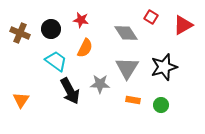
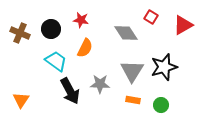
gray triangle: moved 5 px right, 3 px down
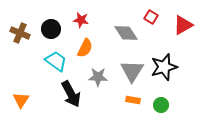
gray star: moved 2 px left, 7 px up
black arrow: moved 1 px right, 3 px down
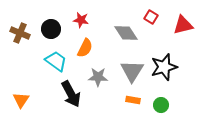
red triangle: rotated 15 degrees clockwise
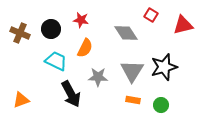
red square: moved 2 px up
cyan trapezoid: rotated 10 degrees counterclockwise
orange triangle: rotated 36 degrees clockwise
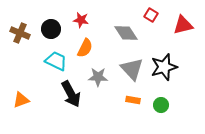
gray triangle: moved 2 px up; rotated 15 degrees counterclockwise
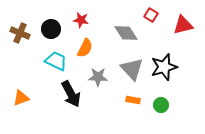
orange triangle: moved 2 px up
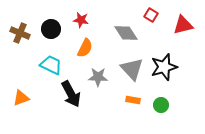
cyan trapezoid: moved 5 px left, 4 px down
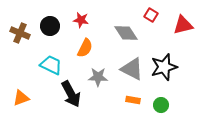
black circle: moved 1 px left, 3 px up
gray triangle: rotated 20 degrees counterclockwise
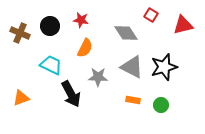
gray triangle: moved 2 px up
